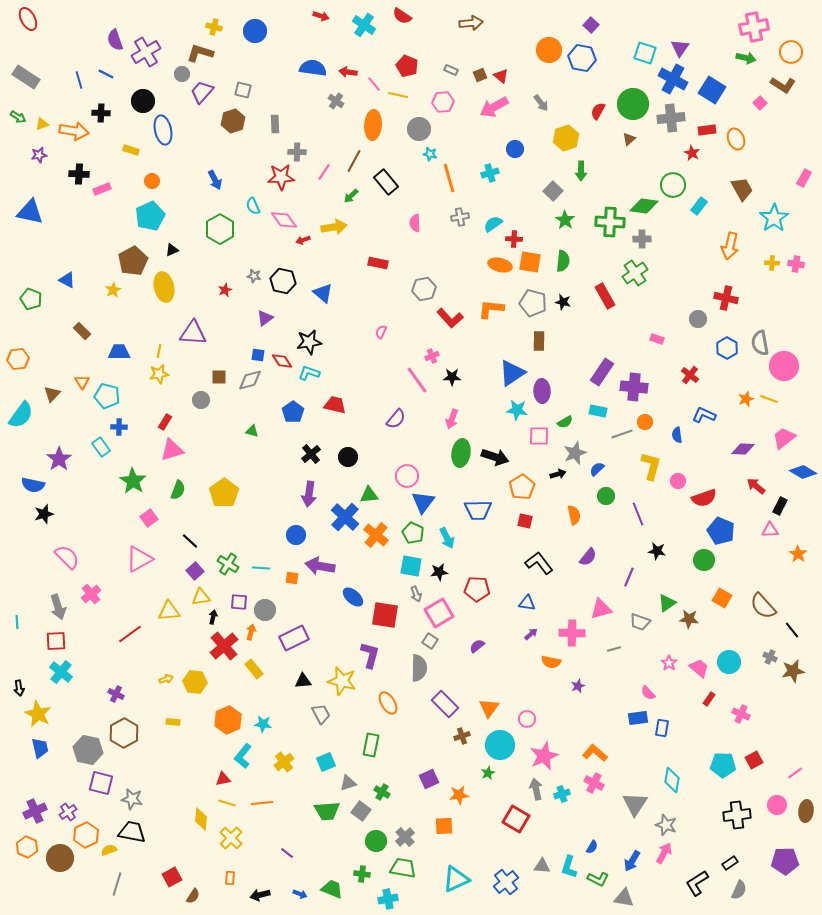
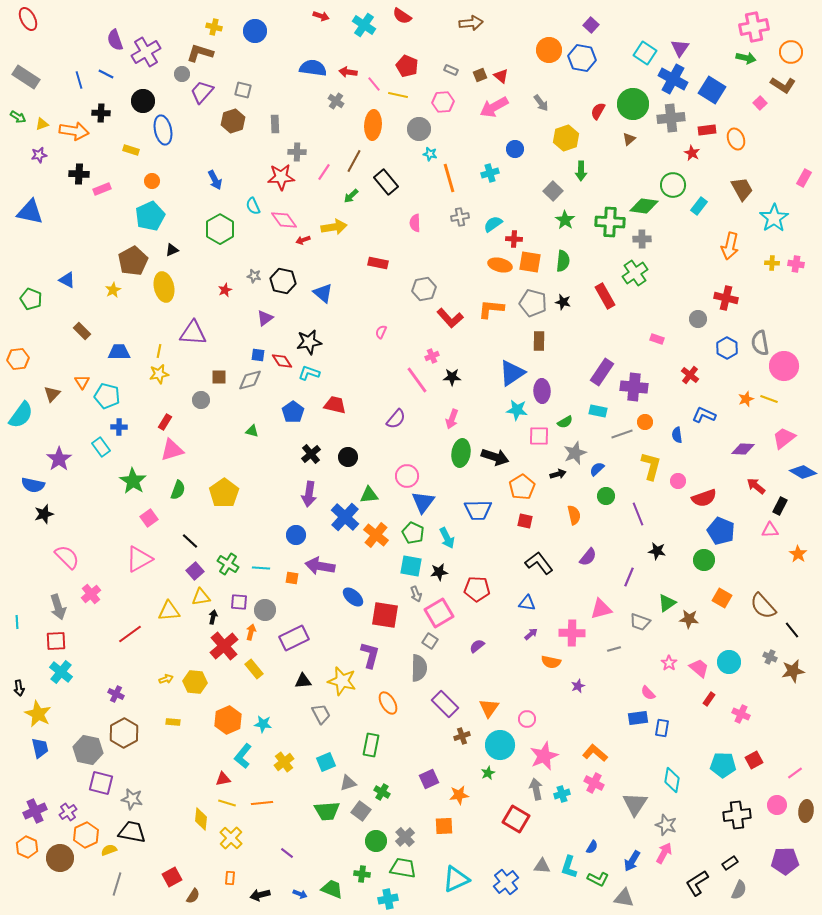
cyan square at (645, 53): rotated 15 degrees clockwise
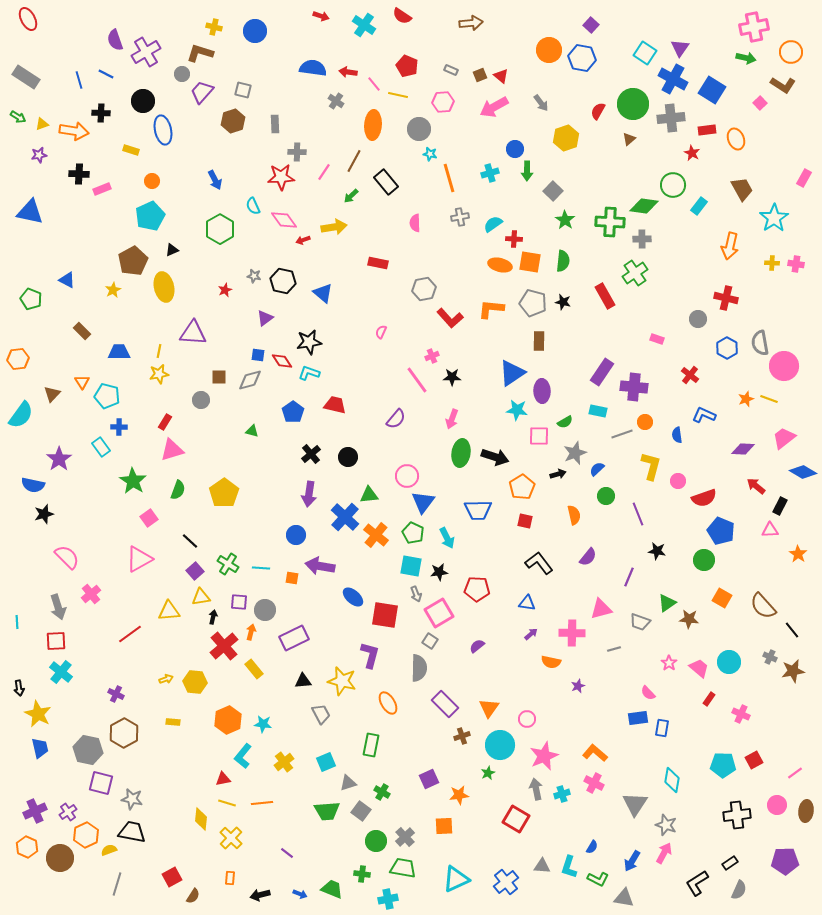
green arrow at (581, 171): moved 54 px left
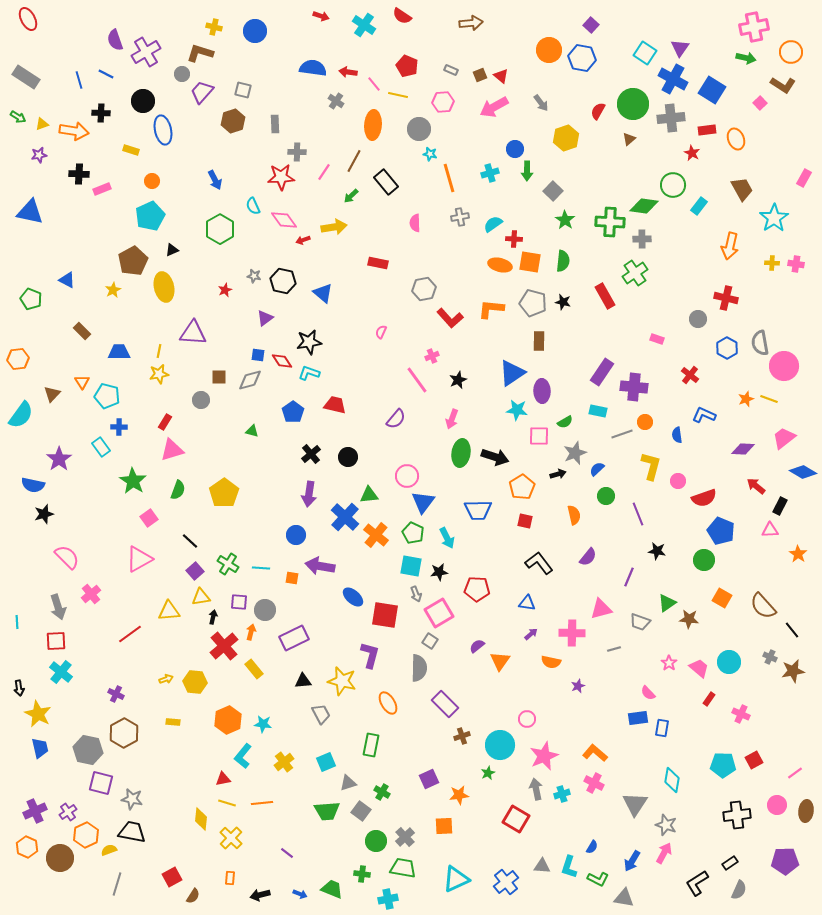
black star at (452, 377): moved 6 px right, 3 px down; rotated 24 degrees counterclockwise
orange triangle at (489, 708): moved 11 px right, 47 px up
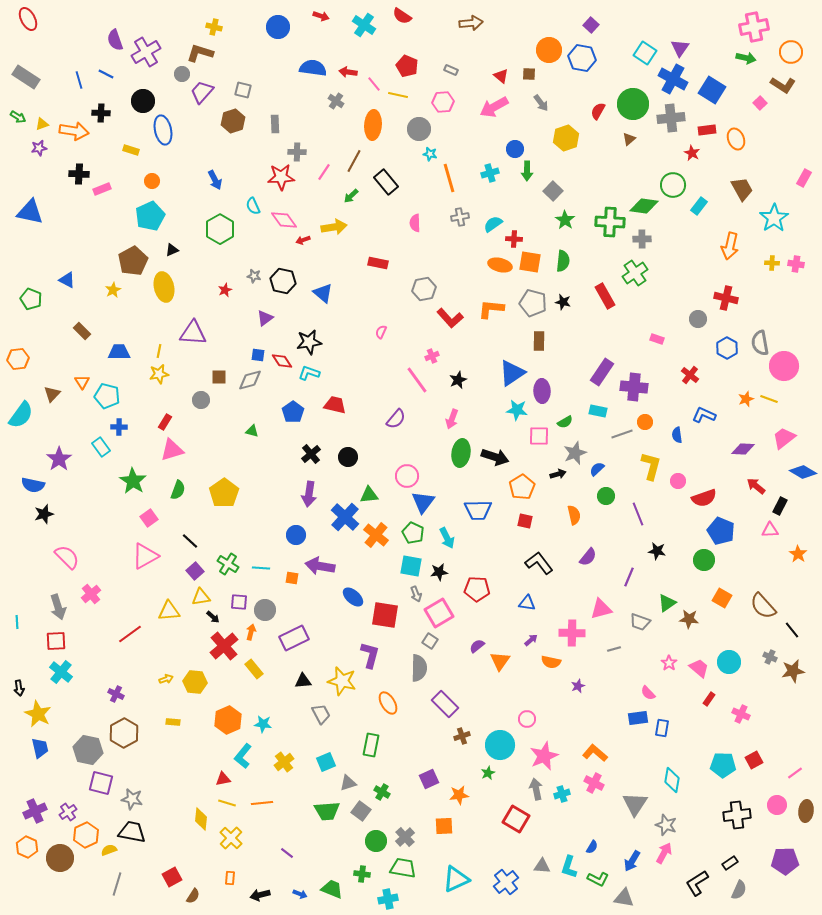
blue circle at (255, 31): moved 23 px right, 4 px up
brown square at (480, 75): moved 49 px right, 1 px up; rotated 24 degrees clockwise
purple star at (39, 155): moved 7 px up
pink triangle at (139, 559): moved 6 px right, 3 px up
black arrow at (213, 617): rotated 120 degrees clockwise
purple arrow at (531, 634): moved 6 px down
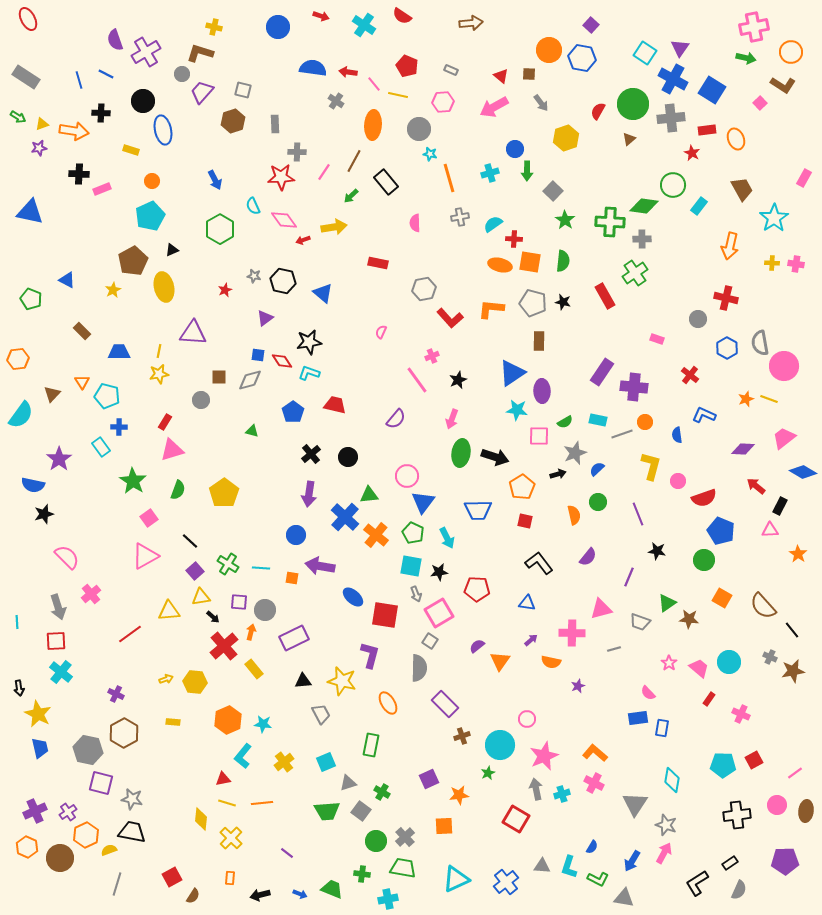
cyan rectangle at (598, 411): moved 9 px down
green circle at (606, 496): moved 8 px left, 6 px down
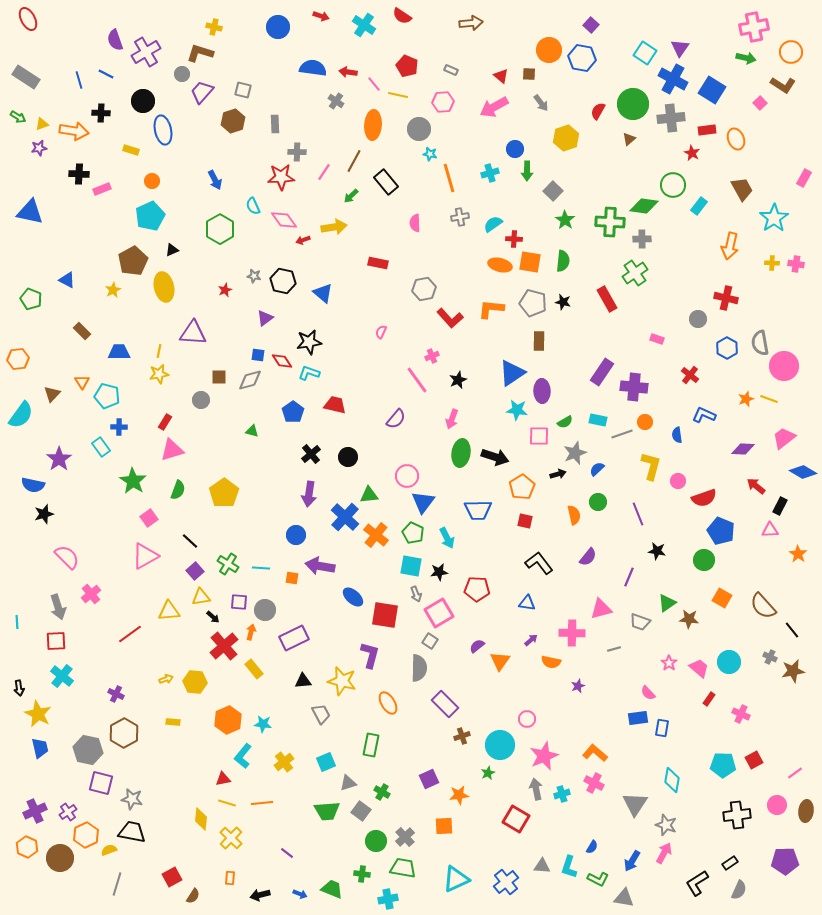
red rectangle at (605, 296): moved 2 px right, 3 px down
cyan cross at (61, 672): moved 1 px right, 4 px down
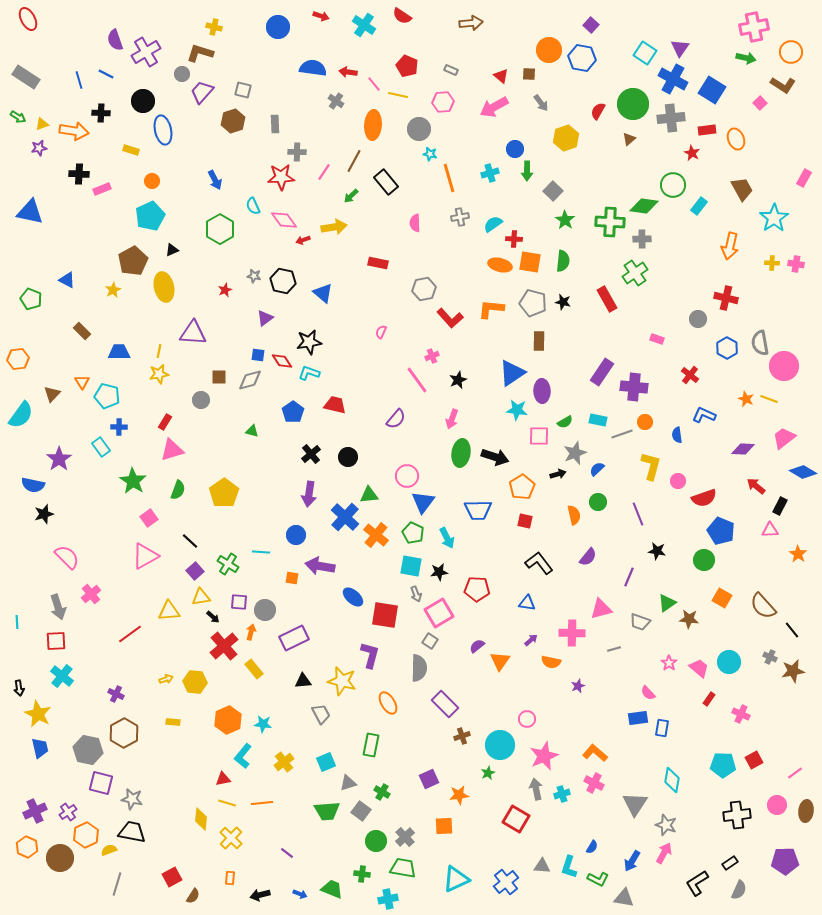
orange star at (746, 399): rotated 28 degrees counterclockwise
cyan line at (261, 568): moved 16 px up
